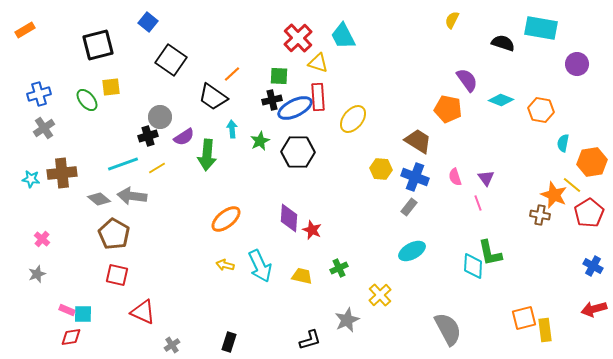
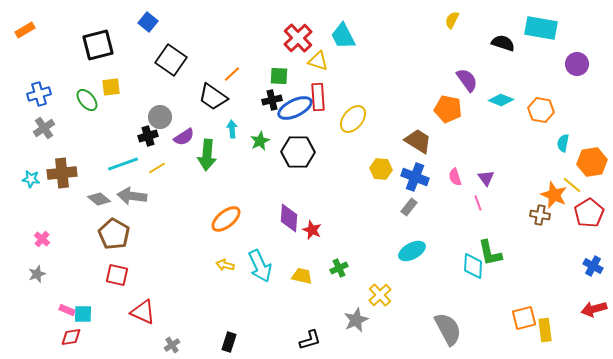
yellow triangle at (318, 63): moved 2 px up
gray star at (347, 320): moved 9 px right
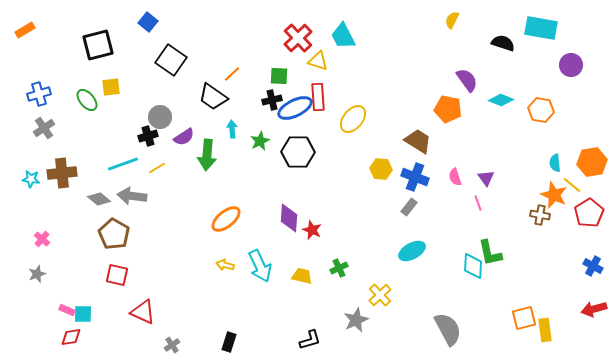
purple circle at (577, 64): moved 6 px left, 1 px down
cyan semicircle at (563, 143): moved 8 px left, 20 px down; rotated 18 degrees counterclockwise
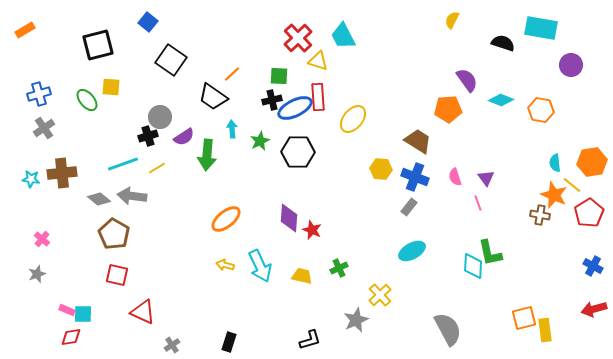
yellow square at (111, 87): rotated 12 degrees clockwise
orange pentagon at (448, 109): rotated 16 degrees counterclockwise
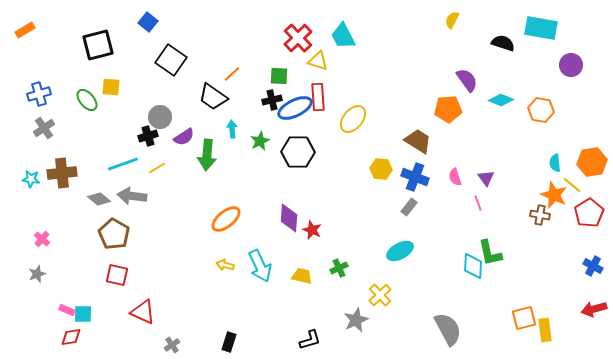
cyan ellipse at (412, 251): moved 12 px left
